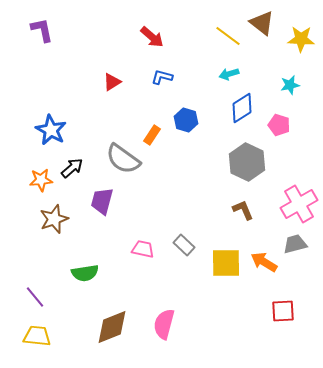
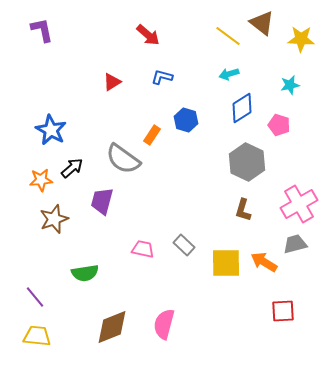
red arrow: moved 4 px left, 2 px up
brown L-shape: rotated 140 degrees counterclockwise
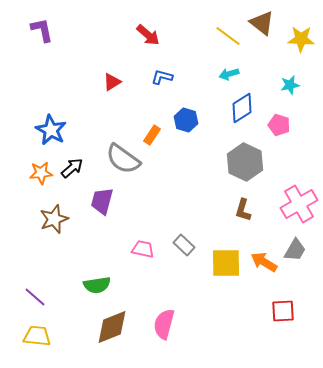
gray hexagon: moved 2 px left
orange star: moved 7 px up
gray trapezoid: moved 6 px down; rotated 135 degrees clockwise
green semicircle: moved 12 px right, 12 px down
purple line: rotated 10 degrees counterclockwise
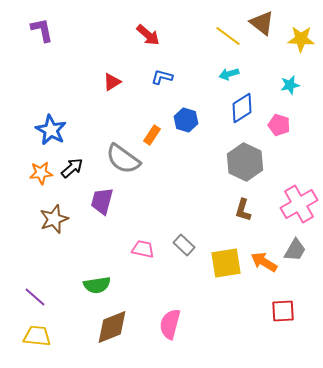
yellow square: rotated 8 degrees counterclockwise
pink semicircle: moved 6 px right
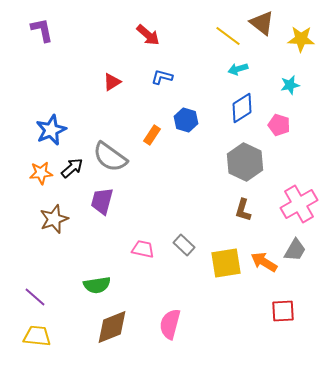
cyan arrow: moved 9 px right, 5 px up
blue star: rotated 20 degrees clockwise
gray semicircle: moved 13 px left, 2 px up
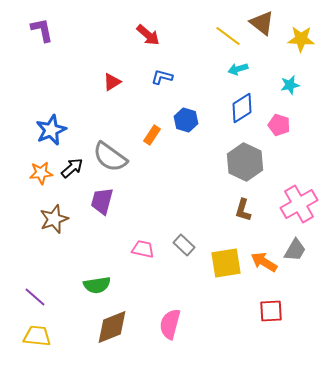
red square: moved 12 px left
